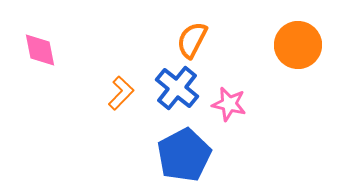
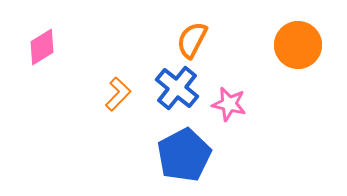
pink diamond: moved 2 px right, 3 px up; rotated 69 degrees clockwise
orange L-shape: moved 3 px left, 1 px down
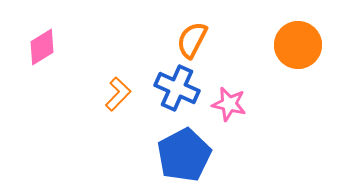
blue cross: rotated 15 degrees counterclockwise
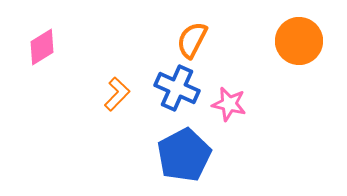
orange circle: moved 1 px right, 4 px up
orange L-shape: moved 1 px left
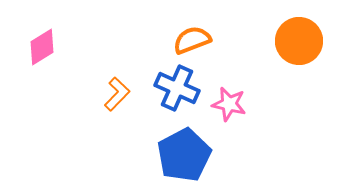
orange semicircle: rotated 42 degrees clockwise
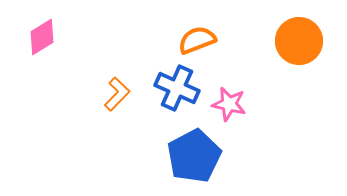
orange semicircle: moved 5 px right
pink diamond: moved 10 px up
blue pentagon: moved 10 px right, 1 px down
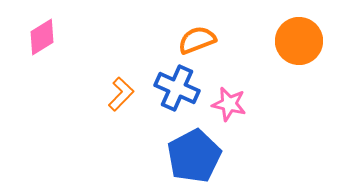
orange L-shape: moved 4 px right
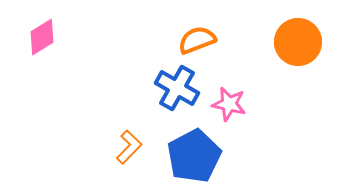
orange circle: moved 1 px left, 1 px down
blue cross: rotated 6 degrees clockwise
orange L-shape: moved 8 px right, 53 px down
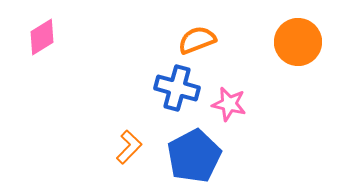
blue cross: rotated 15 degrees counterclockwise
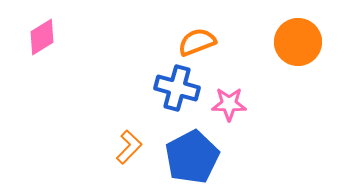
orange semicircle: moved 2 px down
pink star: rotated 12 degrees counterclockwise
blue pentagon: moved 2 px left, 1 px down
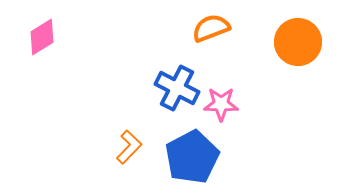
orange semicircle: moved 14 px right, 14 px up
blue cross: rotated 12 degrees clockwise
pink star: moved 8 px left
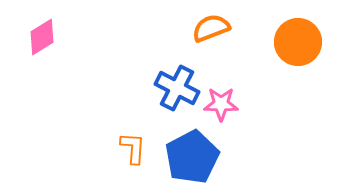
orange L-shape: moved 4 px right, 1 px down; rotated 40 degrees counterclockwise
